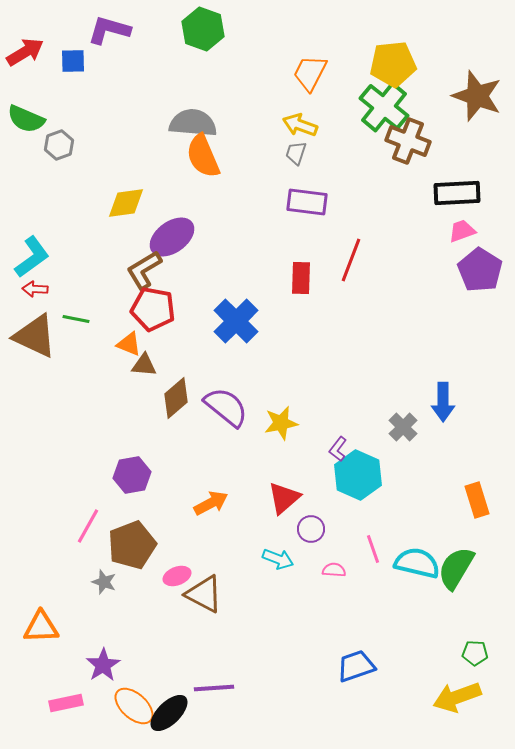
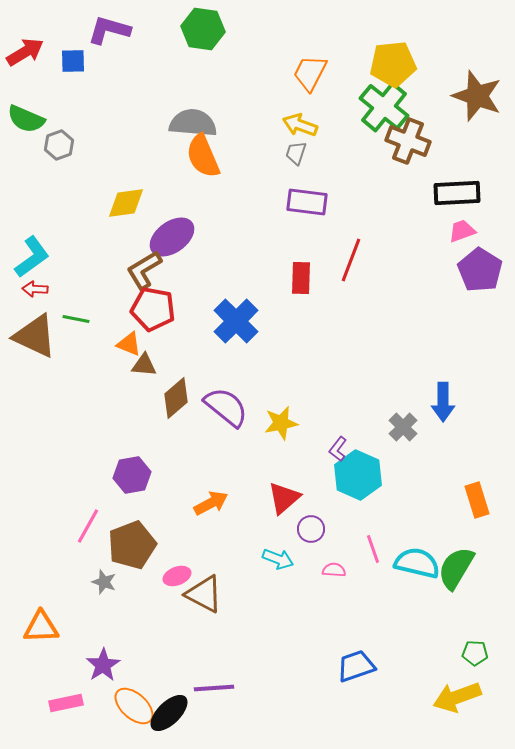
green hexagon at (203, 29): rotated 12 degrees counterclockwise
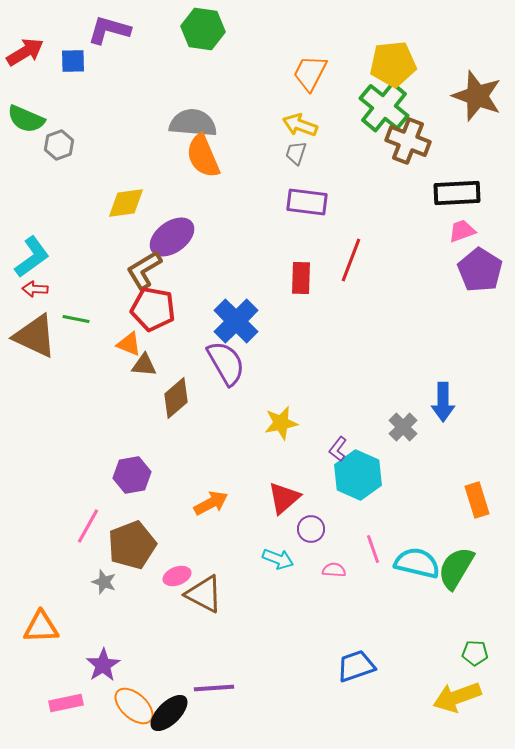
purple semicircle at (226, 407): moved 44 px up; rotated 21 degrees clockwise
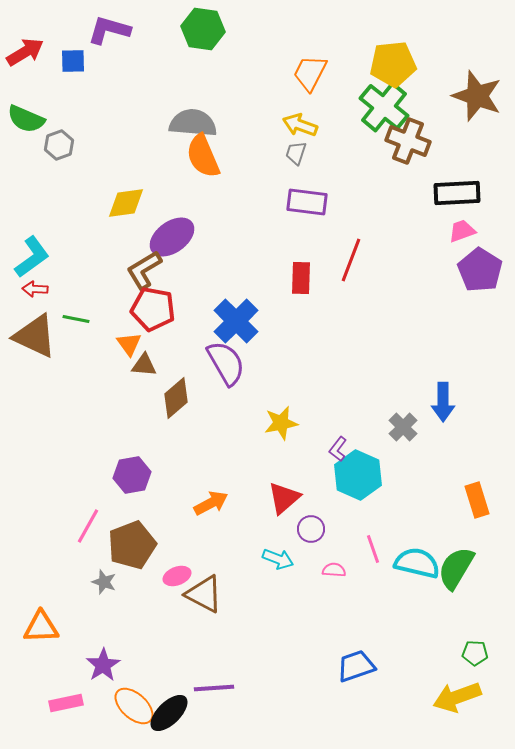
orange triangle at (129, 344): rotated 32 degrees clockwise
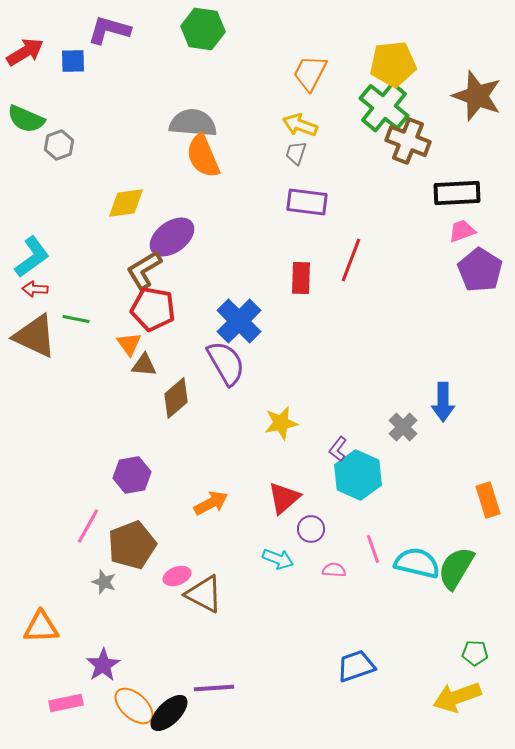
blue cross at (236, 321): moved 3 px right
orange rectangle at (477, 500): moved 11 px right
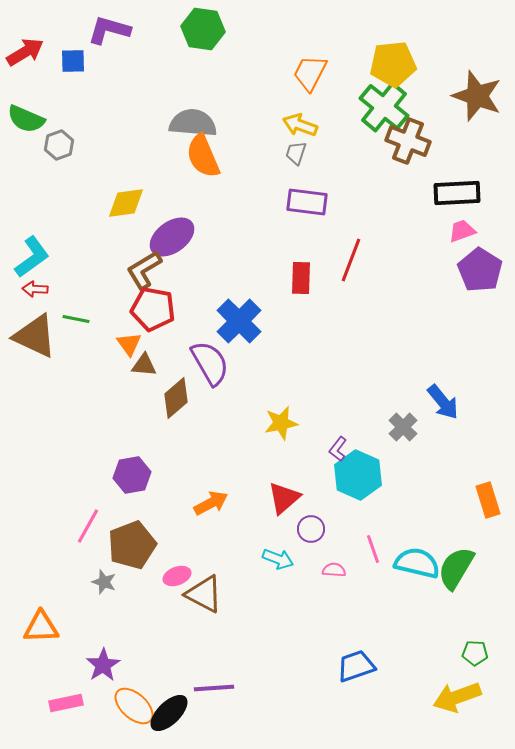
purple semicircle at (226, 363): moved 16 px left
blue arrow at (443, 402): rotated 39 degrees counterclockwise
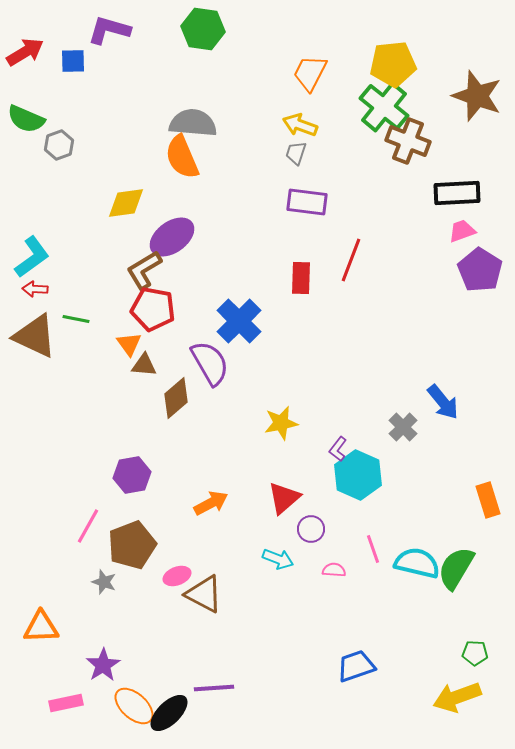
orange semicircle at (203, 156): moved 21 px left, 1 px down
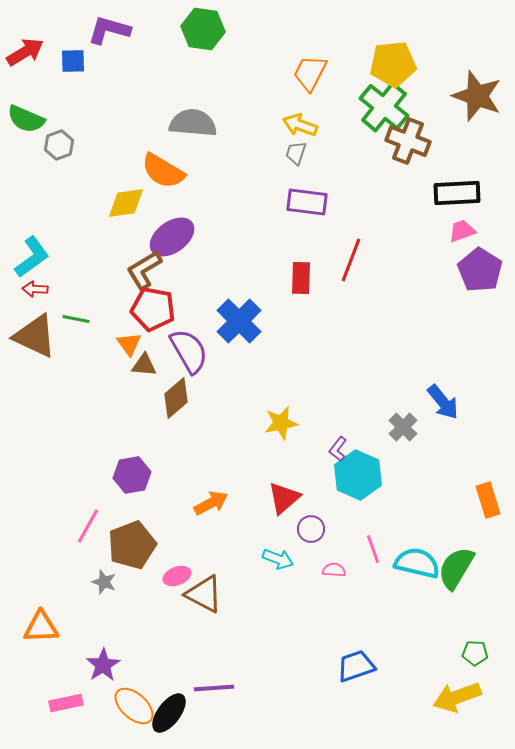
orange semicircle at (182, 157): moved 19 px left, 14 px down; rotated 36 degrees counterclockwise
purple semicircle at (210, 363): moved 21 px left, 12 px up
black ellipse at (169, 713): rotated 9 degrees counterclockwise
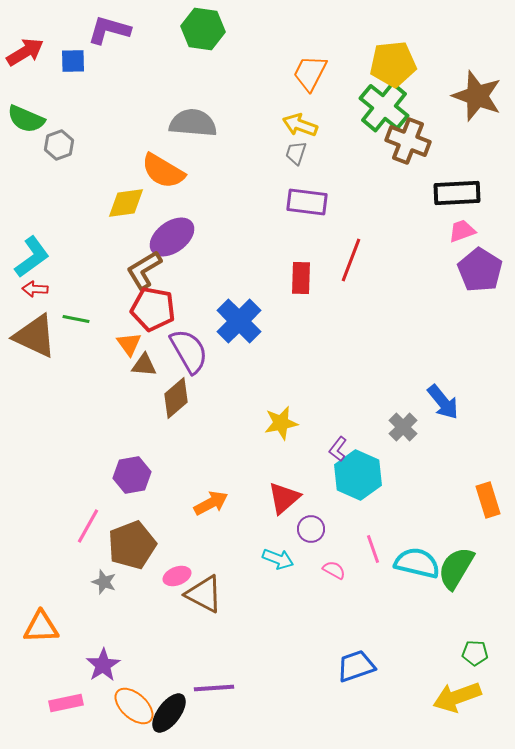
pink semicircle at (334, 570): rotated 25 degrees clockwise
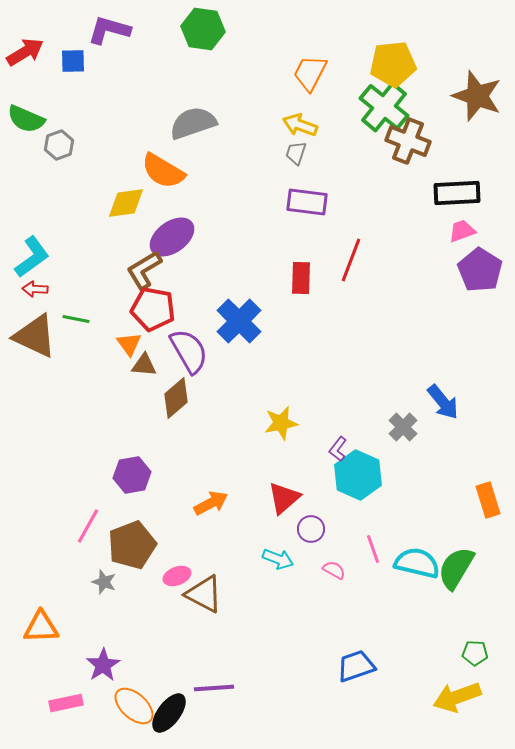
gray semicircle at (193, 123): rotated 24 degrees counterclockwise
